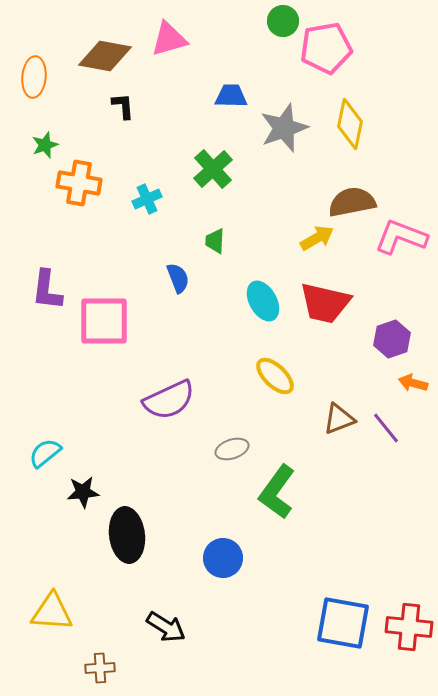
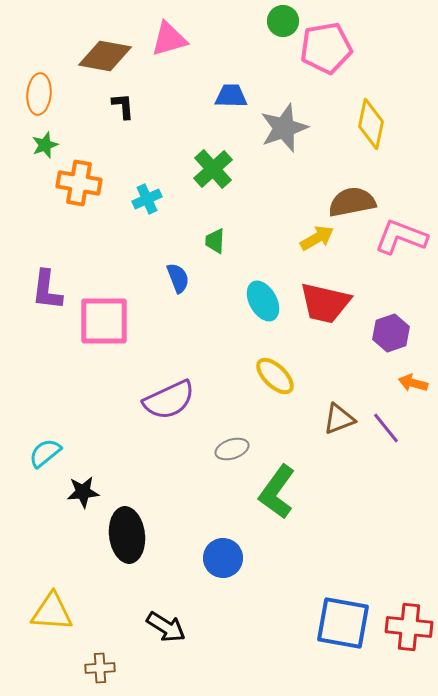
orange ellipse: moved 5 px right, 17 px down
yellow diamond: moved 21 px right
purple hexagon: moved 1 px left, 6 px up
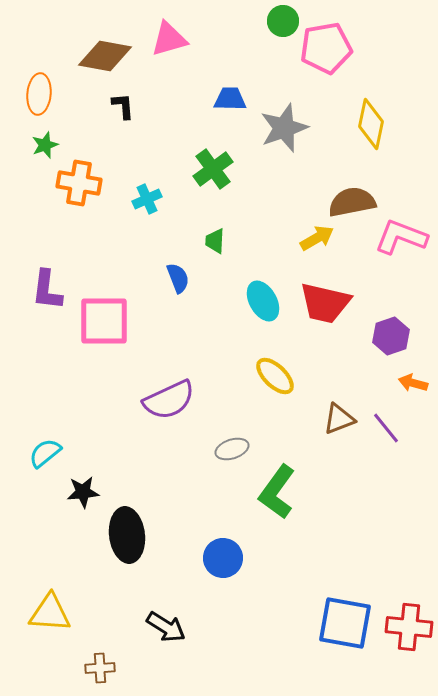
blue trapezoid: moved 1 px left, 3 px down
green cross: rotated 6 degrees clockwise
purple hexagon: moved 3 px down
yellow triangle: moved 2 px left, 1 px down
blue square: moved 2 px right
